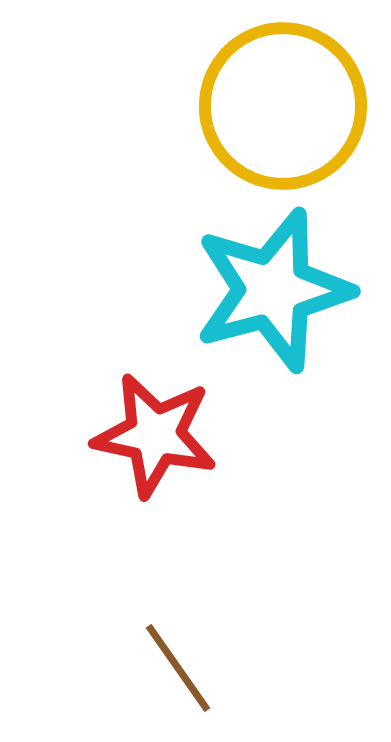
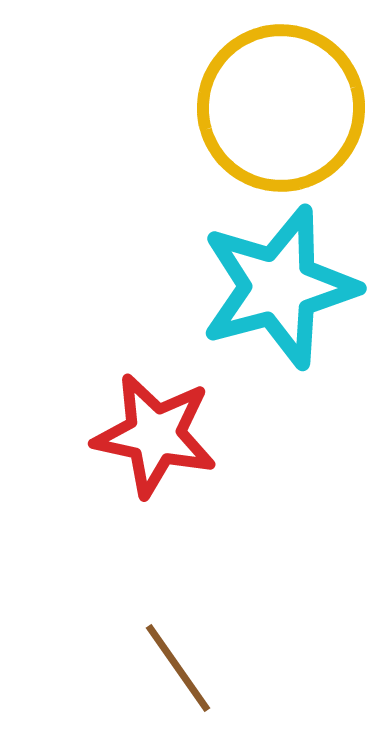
yellow circle: moved 2 px left, 2 px down
cyan star: moved 6 px right, 3 px up
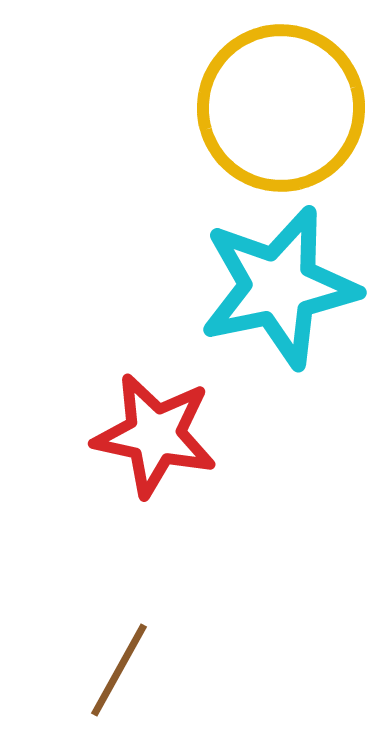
cyan star: rotated 3 degrees clockwise
brown line: moved 59 px left, 2 px down; rotated 64 degrees clockwise
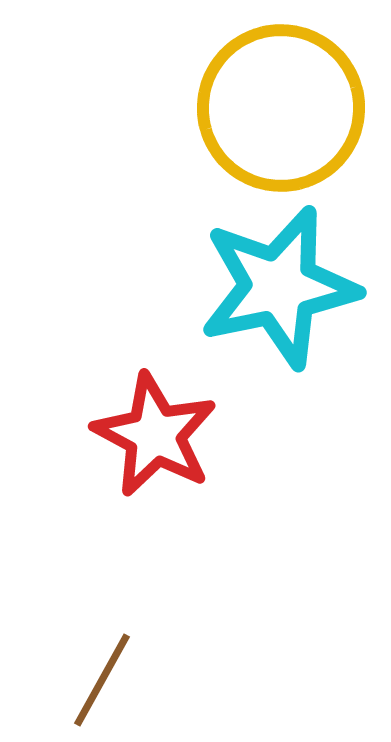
red star: rotated 16 degrees clockwise
brown line: moved 17 px left, 10 px down
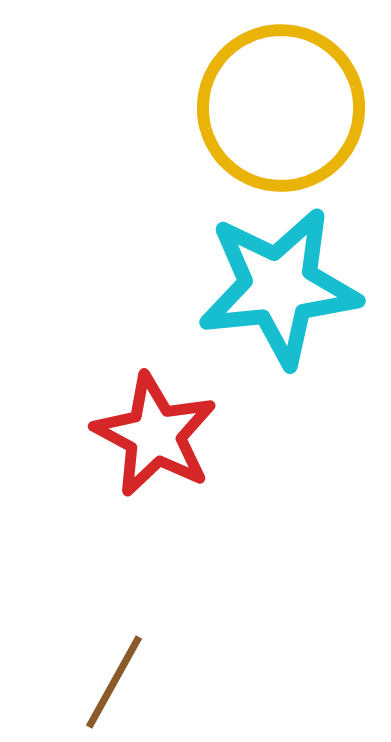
cyan star: rotated 6 degrees clockwise
brown line: moved 12 px right, 2 px down
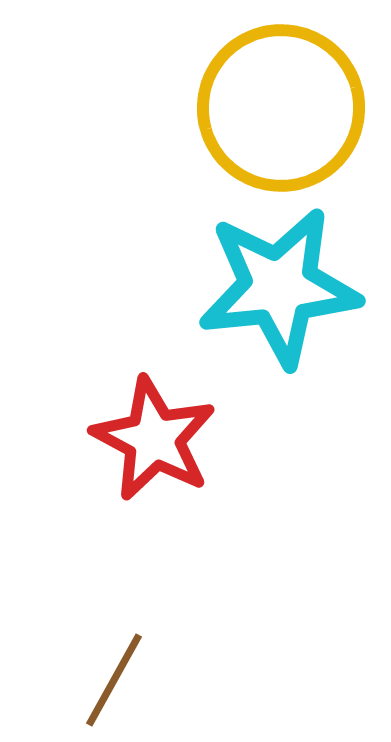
red star: moved 1 px left, 4 px down
brown line: moved 2 px up
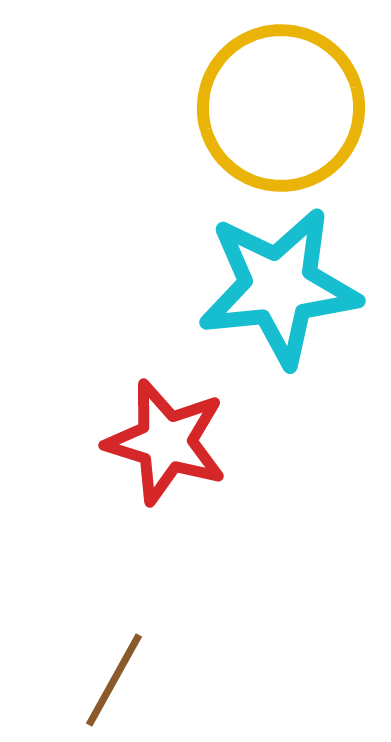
red star: moved 12 px right, 3 px down; rotated 11 degrees counterclockwise
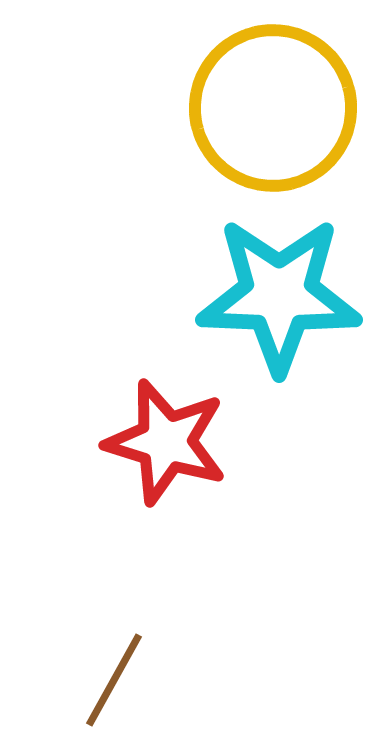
yellow circle: moved 8 px left
cyan star: moved 8 px down; rotated 8 degrees clockwise
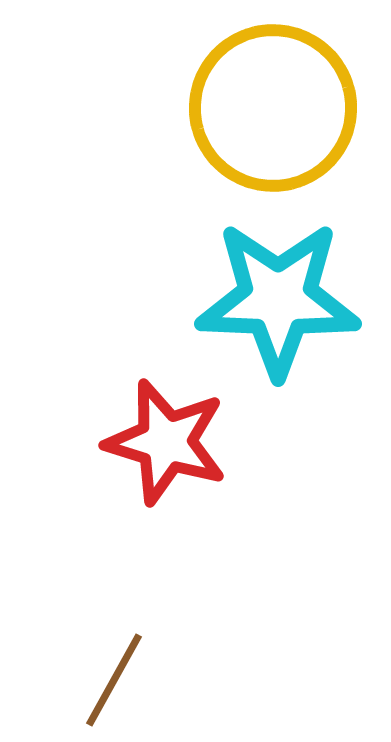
cyan star: moved 1 px left, 4 px down
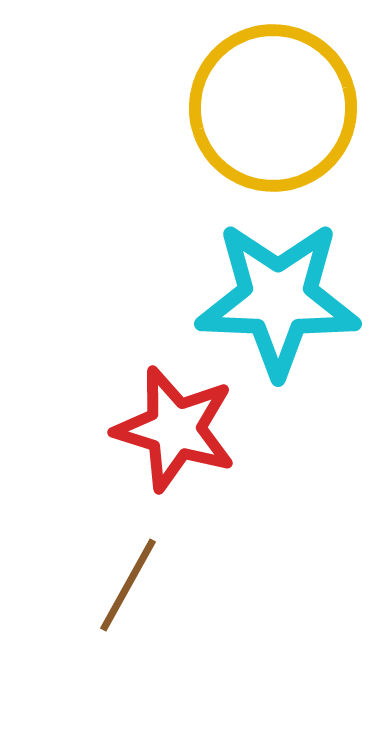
red star: moved 9 px right, 13 px up
brown line: moved 14 px right, 95 px up
